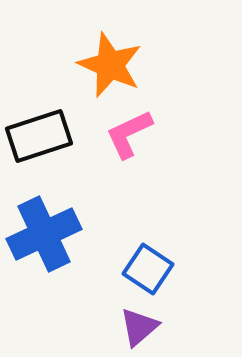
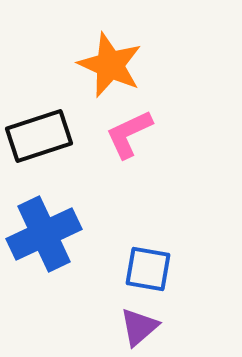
blue square: rotated 24 degrees counterclockwise
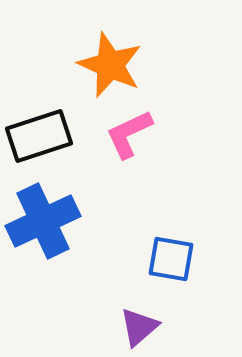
blue cross: moved 1 px left, 13 px up
blue square: moved 23 px right, 10 px up
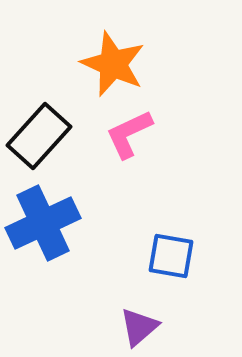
orange star: moved 3 px right, 1 px up
black rectangle: rotated 30 degrees counterclockwise
blue cross: moved 2 px down
blue square: moved 3 px up
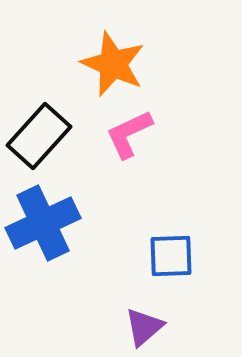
blue square: rotated 12 degrees counterclockwise
purple triangle: moved 5 px right
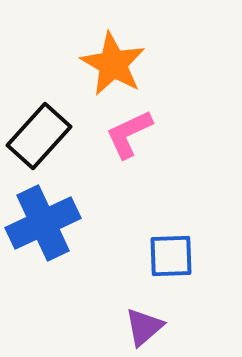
orange star: rotated 6 degrees clockwise
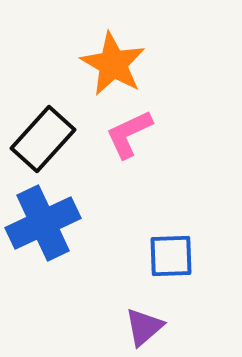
black rectangle: moved 4 px right, 3 px down
